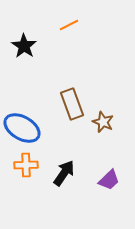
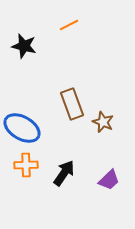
black star: rotated 20 degrees counterclockwise
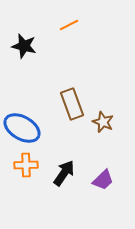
purple trapezoid: moved 6 px left
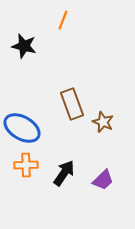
orange line: moved 6 px left, 5 px up; rotated 42 degrees counterclockwise
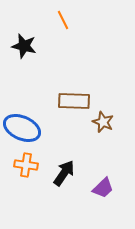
orange line: rotated 48 degrees counterclockwise
brown rectangle: moved 2 px right, 3 px up; rotated 68 degrees counterclockwise
blue ellipse: rotated 6 degrees counterclockwise
orange cross: rotated 10 degrees clockwise
purple trapezoid: moved 8 px down
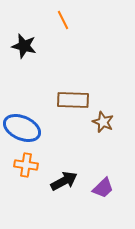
brown rectangle: moved 1 px left, 1 px up
black arrow: moved 8 px down; rotated 28 degrees clockwise
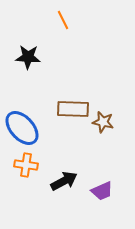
black star: moved 4 px right, 11 px down; rotated 10 degrees counterclockwise
brown rectangle: moved 9 px down
brown star: rotated 10 degrees counterclockwise
blue ellipse: rotated 24 degrees clockwise
purple trapezoid: moved 1 px left, 3 px down; rotated 20 degrees clockwise
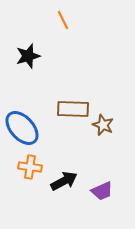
black star: moved 1 px up; rotated 20 degrees counterclockwise
brown star: moved 3 px down; rotated 10 degrees clockwise
orange cross: moved 4 px right, 2 px down
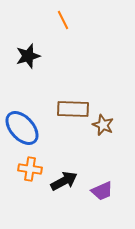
orange cross: moved 2 px down
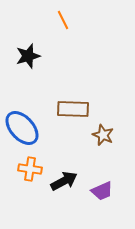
brown star: moved 10 px down
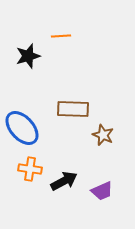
orange line: moved 2 px left, 16 px down; rotated 66 degrees counterclockwise
